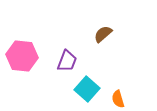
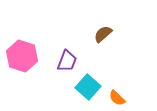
pink hexagon: rotated 12 degrees clockwise
cyan square: moved 1 px right, 2 px up
orange semicircle: moved 1 px left, 1 px up; rotated 30 degrees counterclockwise
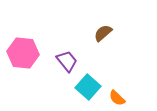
brown semicircle: moved 1 px up
pink hexagon: moved 1 px right, 3 px up; rotated 12 degrees counterclockwise
purple trapezoid: rotated 60 degrees counterclockwise
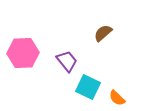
pink hexagon: rotated 8 degrees counterclockwise
cyan square: rotated 15 degrees counterclockwise
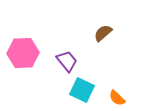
cyan square: moved 6 px left, 3 px down
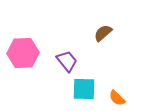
cyan square: moved 2 px right, 1 px up; rotated 25 degrees counterclockwise
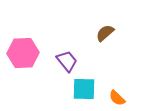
brown semicircle: moved 2 px right
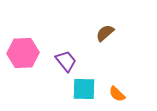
purple trapezoid: moved 1 px left
orange semicircle: moved 4 px up
